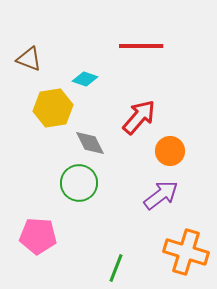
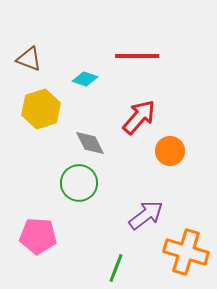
red line: moved 4 px left, 10 px down
yellow hexagon: moved 12 px left, 1 px down; rotated 9 degrees counterclockwise
purple arrow: moved 15 px left, 20 px down
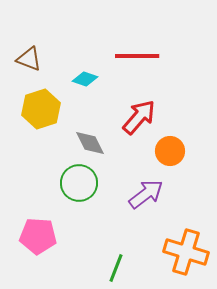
purple arrow: moved 21 px up
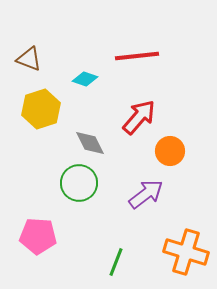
red line: rotated 6 degrees counterclockwise
green line: moved 6 px up
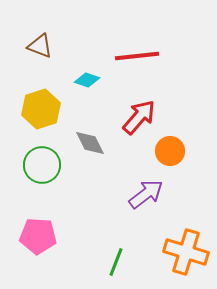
brown triangle: moved 11 px right, 13 px up
cyan diamond: moved 2 px right, 1 px down
green circle: moved 37 px left, 18 px up
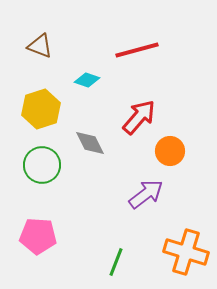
red line: moved 6 px up; rotated 9 degrees counterclockwise
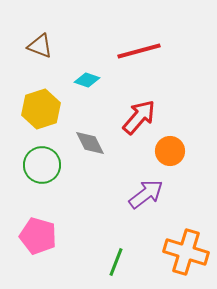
red line: moved 2 px right, 1 px down
pink pentagon: rotated 12 degrees clockwise
